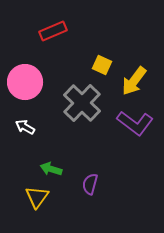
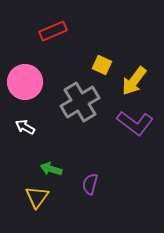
gray cross: moved 2 px left, 1 px up; rotated 15 degrees clockwise
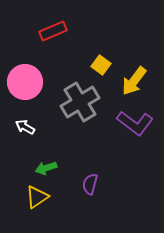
yellow square: moved 1 px left; rotated 12 degrees clockwise
green arrow: moved 5 px left, 1 px up; rotated 35 degrees counterclockwise
yellow triangle: rotated 20 degrees clockwise
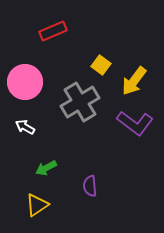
green arrow: rotated 10 degrees counterclockwise
purple semicircle: moved 2 px down; rotated 20 degrees counterclockwise
yellow triangle: moved 8 px down
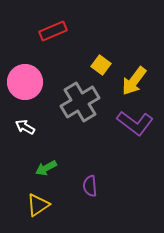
yellow triangle: moved 1 px right
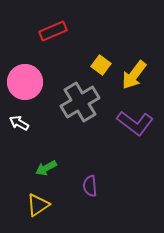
yellow arrow: moved 6 px up
white arrow: moved 6 px left, 4 px up
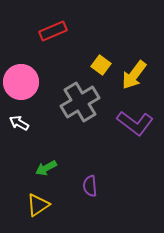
pink circle: moved 4 px left
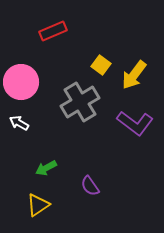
purple semicircle: rotated 30 degrees counterclockwise
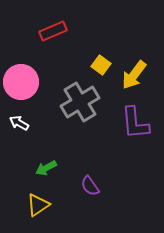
purple L-shape: rotated 48 degrees clockwise
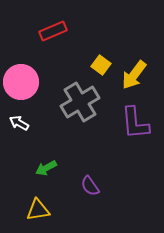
yellow triangle: moved 5 px down; rotated 25 degrees clockwise
